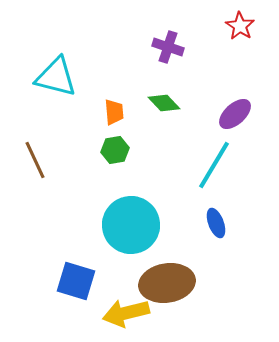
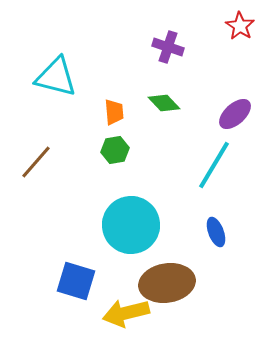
brown line: moved 1 px right, 2 px down; rotated 66 degrees clockwise
blue ellipse: moved 9 px down
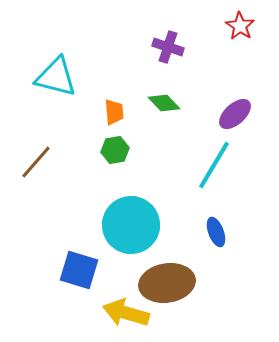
blue square: moved 3 px right, 11 px up
yellow arrow: rotated 30 degrees clockwise
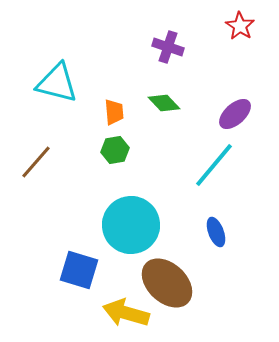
cyan triangle: moved 1 px right, 6 px down
cyan line: rotated 9 degrees clockwise
brown ellipse: rotated 52 degrees clockwise
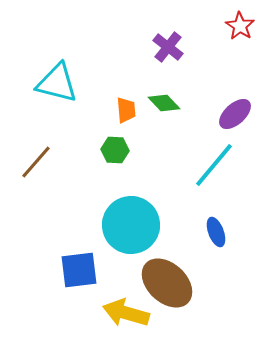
purple cross: rotated 20 degrees clockwise
orange trapezoid: moved 12 px right, 2 px up
green hexagon: rotated 12 degrees clockwise
blue square: rotated 24 degrees counterclockwise
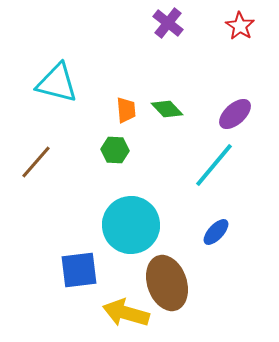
purple cross: moved 24 px up
green diamond: moved 3 px right, 6 px down
blue ellipse: rotated 64 degrees clockwise
brown ellipse: rotated 28 degrees clockwise
